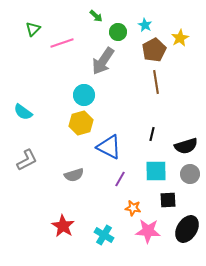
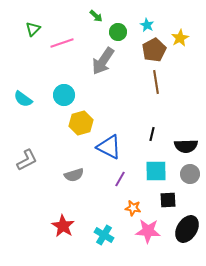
cyan star: moved 2 px right
cyan circle: moved 20 px left
cyan semicircle: moved 13 px up
black semicircle: rotated 15 degrees clockwise
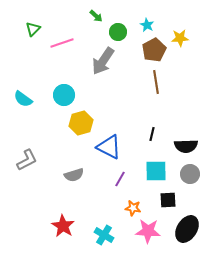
yellow star: rotated 24 degrees clockwise
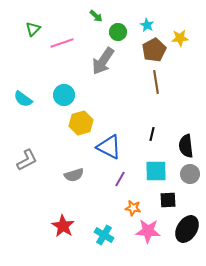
black semicircle: rotated 85 degrees clockwise
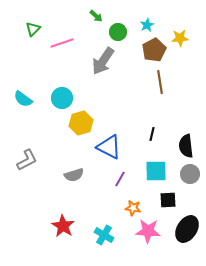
cyan star: rotated 16 degrees clockwise
brown line: moved 4 px right
cyan circle: moved 2 px left, 3 px down
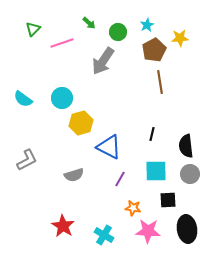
green arrow: moved 7 px left, 7 px down
black ellipse: rotated 40 degrees counterclockwise
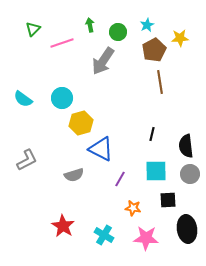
green arrow: moved 1 px right, 2 px down; rotated 144 degrees counterclockwise
blue triangle: moved 8 px left, 2 px down
pink star: moved 2 px left, 7 px down
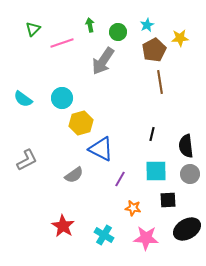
gray semicircle: rotated 18 degrees counterclockwise
black ellipse: rotated 68 degrees clockwise
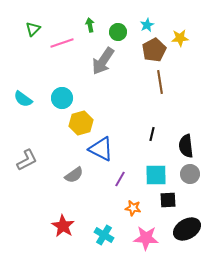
cyan square: moved 4 px down
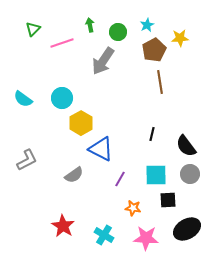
yellow hexagon: rotated 15 degrees counterclockwise
black semicircle: rotated 30 degrees counterclockwise
